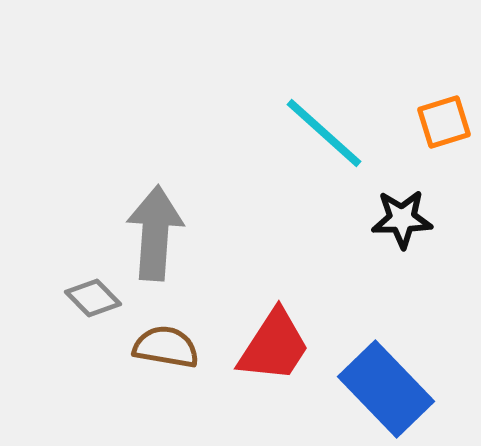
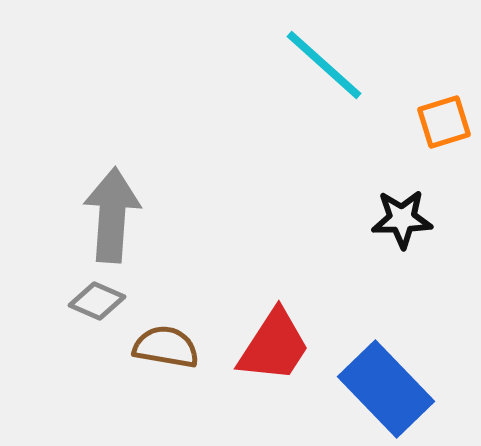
cyan line: moved 68 px up
gray arrow: moved 43 px left, 18 px up
gray diamond: moved 4 px right, 3 px down; rotated 22 degrees counterclockwise
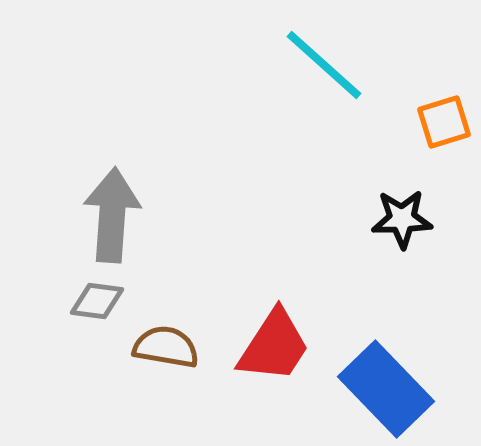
gray diamond: rotated 16 degrees counterclockwise
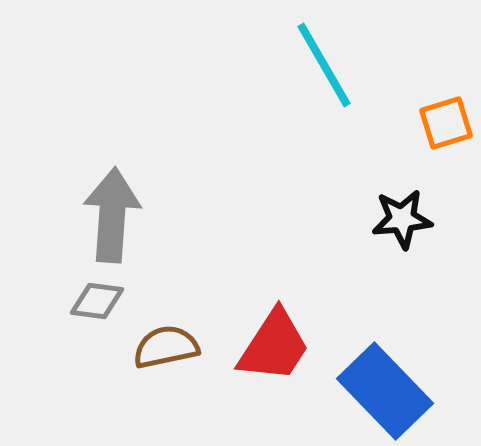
cyan line: rotated 18 degrees clockwise
orange square: moved 2 px right, 1 px down
black star: rotated 4 degrees counterclockwise
brown semicircle: rotated 22 degrees counterclockwise
blue rectangle: moved 1 px left, 2 px down
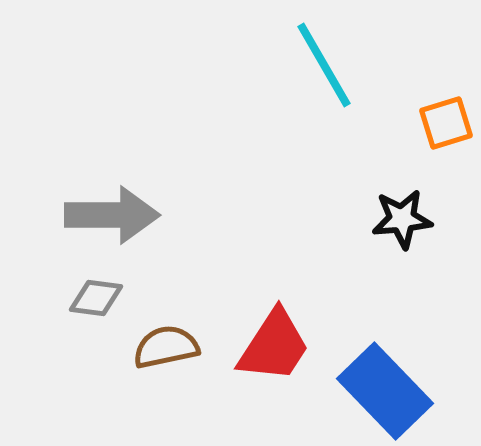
gray arrow: rotated 86 degrees clockwise
gray diamond: moved 1 px left, 3 px up
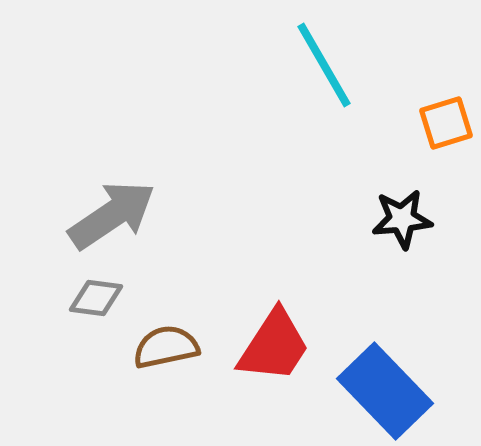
gray arrow: rotated 34 degrees counterclockwise
